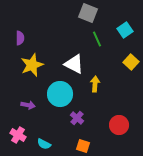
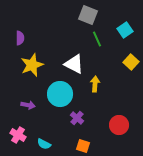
gray square: moved 2 px down
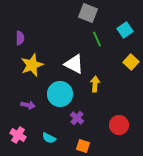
gray square: moved 2 px up
cyan semicircle: moved 5 px right, 6 px up
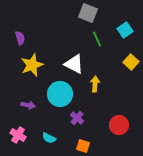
purple semicircle: rotated 16 degrees counterclockwise
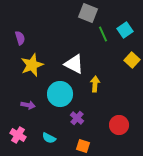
green line: moved 6 px right, 5 px up
yellow square: moved 1 px right, 2 px up
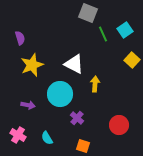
cyan semicircle: moved 2 px left; rotated 32 degrees clockwise
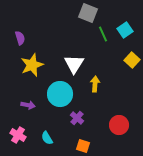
white triangle: rotated 35 degrees clockwise
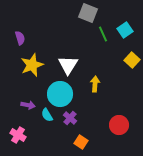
white triangle: moved 6 px left, 1 px down
purple cross: moved 7 px left
cyan semicircle: moved 23 px up
orange square: moved 2 px left, 4 px up; rotated 16 degrees clockwise
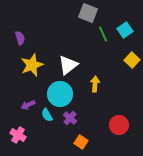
white triangle: rotated 20 degrees clockwise
purple arrow: rotated 144 degrees clockwise
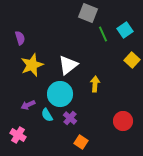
red circle: moved 4 px right, 4 px up
